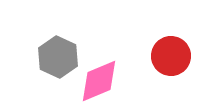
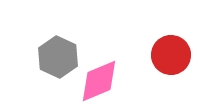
red circle: moved 1 px up
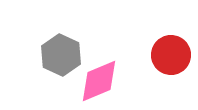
gray hexagon: moved 3 px right, 2 px up
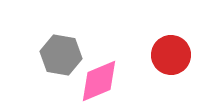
gray hexagon: rotated 15 degrees counterclockwise
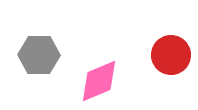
gray hexagon: moved 22 px left; rotated 9 degrees counterclockwise
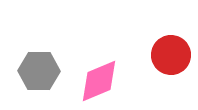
gray hexagon: moved 16 px down
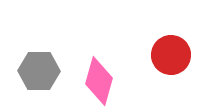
pink diamond: rotated 51 degrees counterclockwise
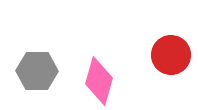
gray hexagon: moved 2 px left
